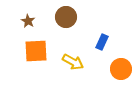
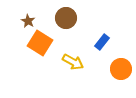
brown circle: moved 1 px down
blue rectangle: rotated 14 degrees clockwise
orange square: moved 4 px right, 8 px up; rotated 35 degrees clockwise
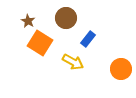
blue rectangle: moved 14 px left, 3 px up
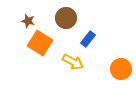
brown star: rotated 16 degrees counterclockwise
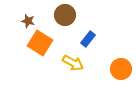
brown circle: moved 1 px left, 3 px up
yellow arrow: moved 1 px down
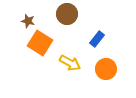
brown circle: moved 2 px right, 1 px up
blue rectangle: moved 9 px right
yellow arrow: moved 3 px left
orange circle: moved 15 px left
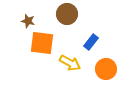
blue rectangle: moved 6 px left, 3 px down
orange square: moved 2 px right; rotated 25 degrees counterclockwise
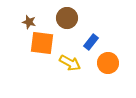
brown circle: moved 4 px down
brown star: moved 1 px right, 1 px down
orange circle: moved 2 px right, 6 px up
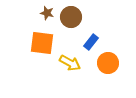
brown circle: moved 4 px right, 1 px up
brown star: moved 18 px right, 9 px up
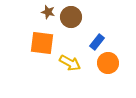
brown star: moved 1 px right, 1 px up
blue rectangle: moved 6 px right
